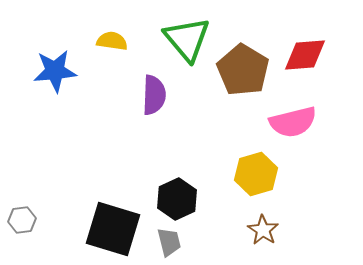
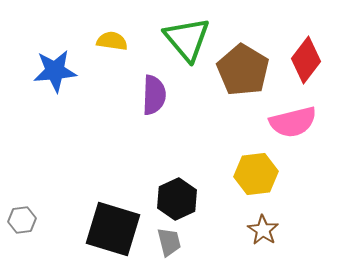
red diamond: moved 1 px right, 5 px down; rotated 48 degrees counterclockwise
yellow hexagon: rotated 9 degrees clockwise
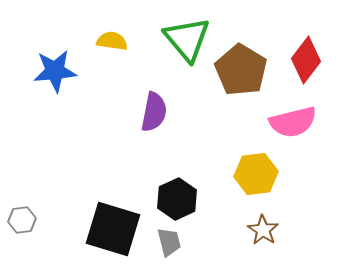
brown pentagon: moved 2 px left
purple semicircle: moved 17 px down; rotated 9 degrees clockwise
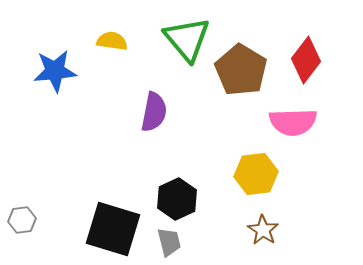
pink semicircle: rotated 12 degrees clockwise
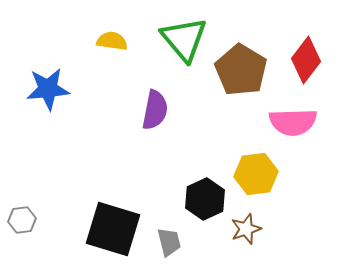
green triangle: moved 3 px left
blue star: moved 7 px left, 18 px down
purple semicircle: moved 1 px right, 2 px up
black hexagon: moved 28 px right
brown star: moved 17 px left, 1 px up; rotated 20 degrees clockwise
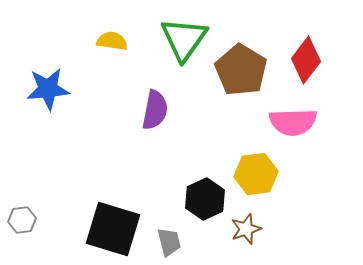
green triangle: rotated 15 degrees clockwise
